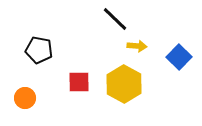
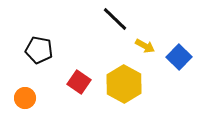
yellow arrow: moved 8 px right; rotated 24 degrees clockwise
red square: rotated 35 degrees clockwise
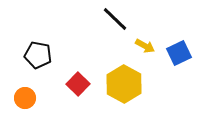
black pentagon: moved 1 px left, 5 px down
blue square: moved 4 px up; rotated 20 degrees clockwise
red square: moved 1 px left, 2 px down; rotated 10 degrees clockwise
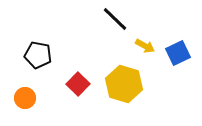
blue square: moved 1 px left
yellow hexagon: rotated 12 degrees counterclockwise
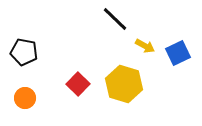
black pentagon: moved 14 px left, 3 px up
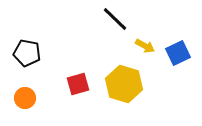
black pentagon: moved 3 px right, 1 px down
red square: rotated 30 degrees clockwise
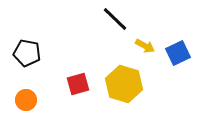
orange circle: moved 1 px right, 2 px down
